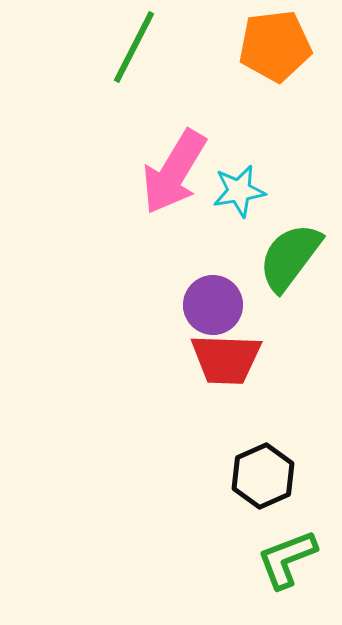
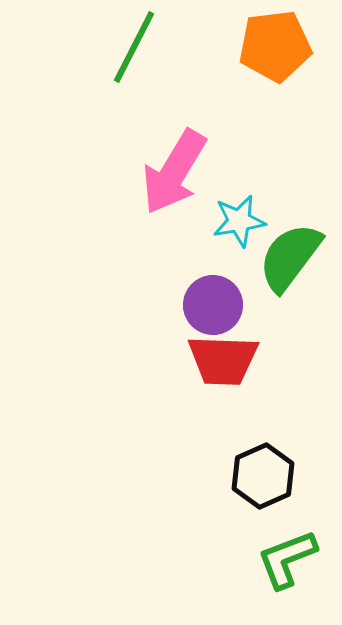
cyan star: moved 30 px down
red trapezoid: moved 3 px left, 1 px down
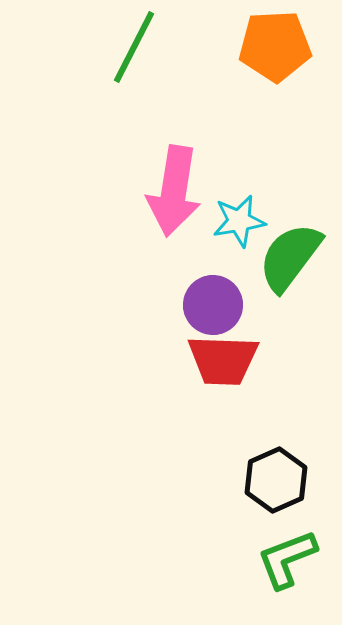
orange pentagon: rotated 4 degrees clockwise
pink arrow: moved 19 px down; rotated 22 degrees counterclockwise
black hexagon: moved 13 px right, 4 px down
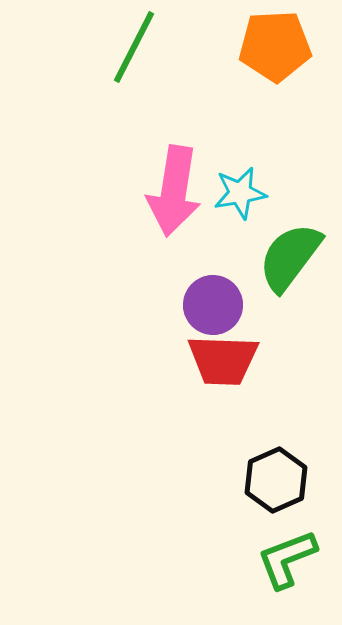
cyan star: moved 1 px right, 28 px up
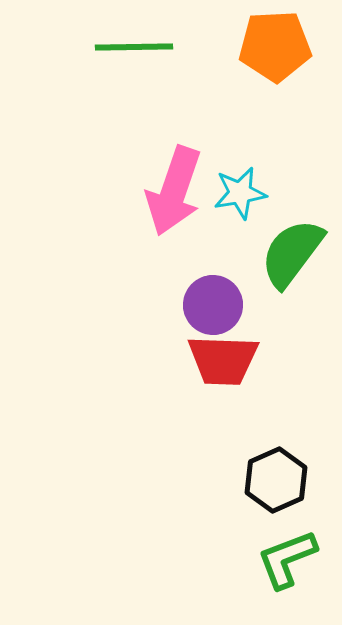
green line: rotated 62 degrees clockwise
pink arrow: rotated 10 degrees clockwise
green semicircle: moved 2 px right, 4 px up
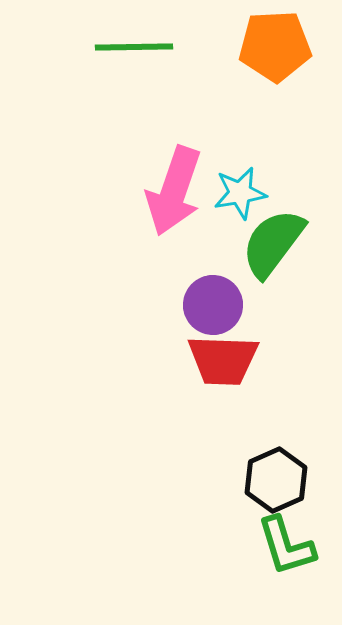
green semicircle: moved 19 px left, 10 px up
green L-shape: moved 1 px left, 13 px up; rotated 86 degrees counterclockwise
